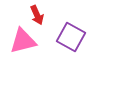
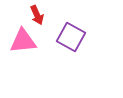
pink triangle: rotated 8 degrees clockwise
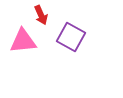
red arrow: moved 4 px right
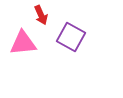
pink triangle: moved 2 px down
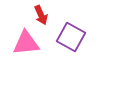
pink triangle: moved 3 px right
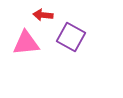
red arrow: moved 2 px right; rotated 120 degrees clockwise
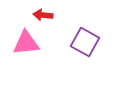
purple square: moved 14 px right, 5 px down
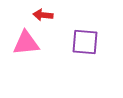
purple square: rotated 24 degrees counterclockwise
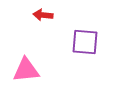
pink triangle: moved 27 px down
